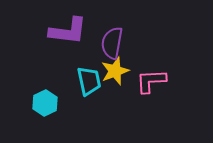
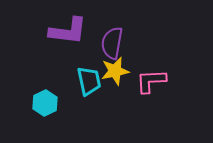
yellow star: rotated 8 degrees clockwise
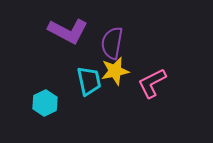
purple L-shape: rotated 21 degrees clockwise
pink L-shape: moved 1 px right, 2 px down; rotated 24 degrees counterclockwise
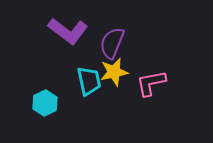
purple L-shape: rotated 9 degrees clockwise
purple semicircle: rotated 12 degrees clockwise
yellow star: moved 1 px left, 1 px down
pink L-shape: moved 1 px left; rotated 16 degrees clockwise
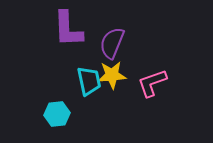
purple L-shape: moved 2 px up; rotated 51 degrees clockwise
yellow star: moved 2 px left, 3 px down; rotated 8 degrees clockwise
pink L-shape: moved 1 px right; rotated 8 degrees counterclockwise
cyan hexagon: moved 12 px right, 11 px down; rotated 20 degrees clockwise
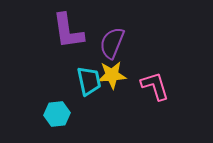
purple L-shape: moved 2 px down; rotated 6 degrees counterclockwise
pink L-shape: moved 3 px right, 3 px down; rotated 92 degrees clockwise
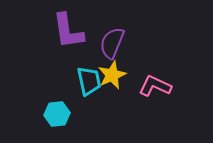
yellow star: rotated 20 degrees counterclockwise
pink L-shape: rotated 48 degrees counterclockwise
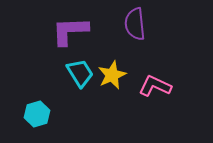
purple L-shape: moved 2 px right; rotated 96 degrees clockwise
purple semicircle: moved 23 px right, 19 px up; rotated 28 degrees counterclockwise
cyan trapezoid: moved 9 px left, 8 px up; rotated 20 degrees counterclockwise
cyan hexagon: moved 20 px left; rotated 10 degrees counterclockwise
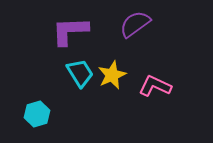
purple semicircle: rotated 60 degrees clockwise
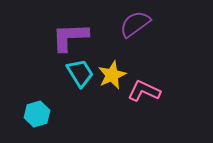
purple L-shape: moved 6 px down
pink L-shape: moved 11 px left, 5 px down
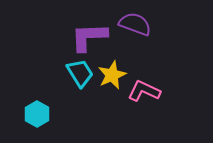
purple semicircle: rotated 56 degrees clockwise
purple L-shape: moved 19 px right
cyan hexagon: rotated 15 degrees counterclockwise
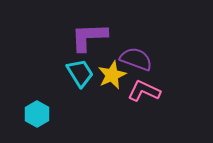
purple semicircle: moved 1 px right, 35 px down
